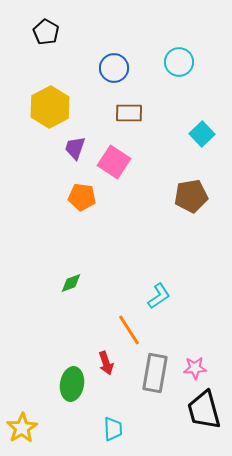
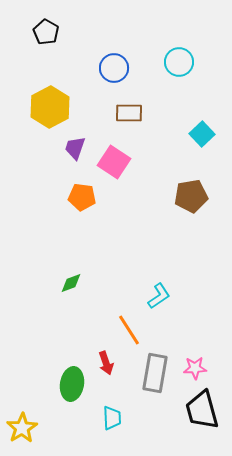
black trapezoid: moved 2 px left
cyan trapezoid: moved 1 px left, 11 px up
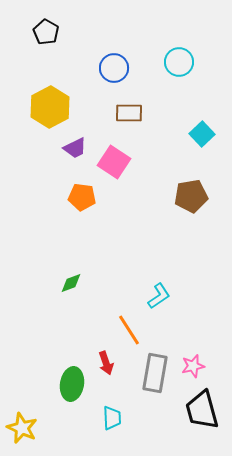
purple trapezoid: rotated 135 degrees counterclockwise
pink star: moved 2 px left, 2 px up; rotated 10 degrees counterclockwise
yellow star: rotated 16 degrees counterclockwise
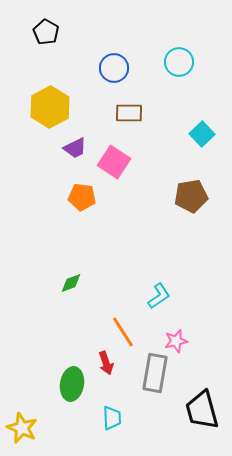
orange line: moved 6 px left, 2 px down
pink star: moved 17 px left, 25 px up
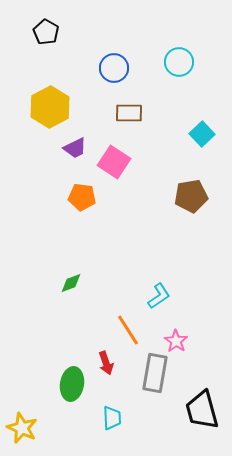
orange line: moved 5 px right, 2 px up
pink star: rotated 25 degrees counterclockwise
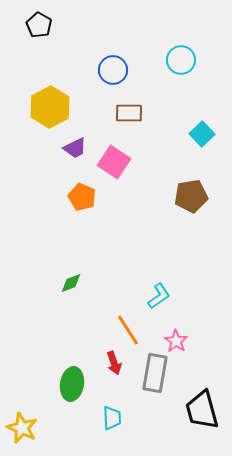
black pentagon: moved 7 px left, 7 px up
cyan circle: moved 2 px right, 2 px up
blue circle: moved 1 px left, 2 px down
orange pentagon: rotated 16 degrees clockwise
red arrow: moved 8 px right
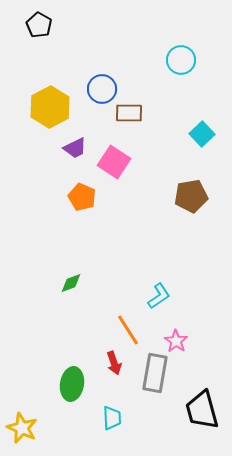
blue circle: moved 11 px left, 19 px down
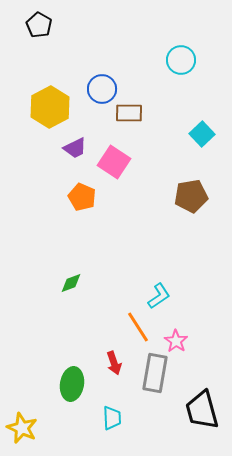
orange line: moved 10 px right, 3 px up
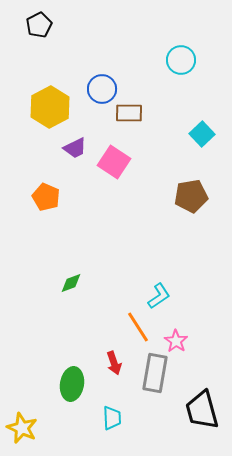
black pentagon: rotated 15 degrees clockwise
orange pentagon: moved 36 px left
